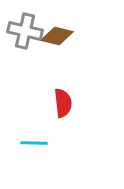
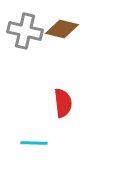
brown diamond: moved 5 px right, 7 px up
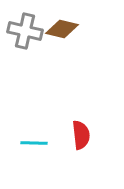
red semicircle: moved 18 px right, 32 px down
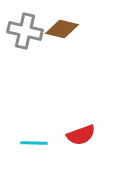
red semicircle: rotated 76 degrees clockwise
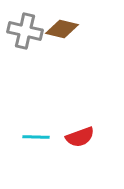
red semicircle: moved 1 px left, 2 px down
cyan line: moved 2 px right, 6 px up
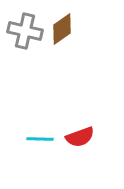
brown diamond: rotated 48 degrees counterclockwise
cyan line: moved 4 px right, 2 px down
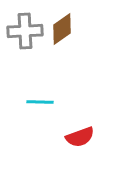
gray cross: rotated 16 degrees counterclockwise
cyan line: moved 37 px up
